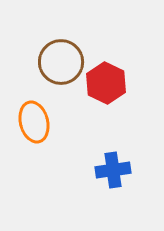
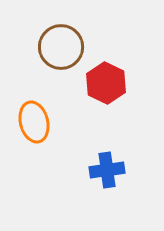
brown circle: moved 15 px up
blue cross: moved 6 px left
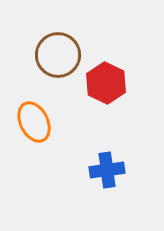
brown circle: moved 3 px left, 8 px down
orange ellipse: rotated 12 degrees counterclockwise
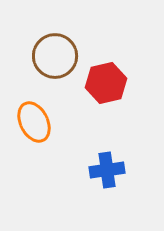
brown circle: moved 3 px left, 1 px down
red hexagon: rotated 21 degrees clockwise
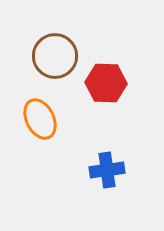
red hexagon: rotated 15 degrees clockwise
orange ellipse: moved 6 px right, 3 px up
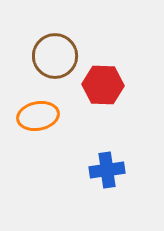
red hexagon: moved 3 px left, 2 px down
orange ellipse: moved 2 px left, 3 px up; rotated 75 degrees counterclockwise
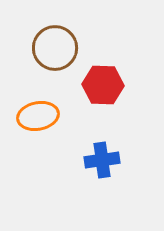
brown circle: moved 8 px up
blue cross: moved 5 px left, 10 px up
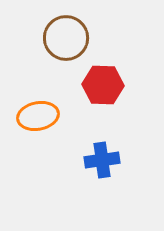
brown circle: moved 11 px right, 10 px up
